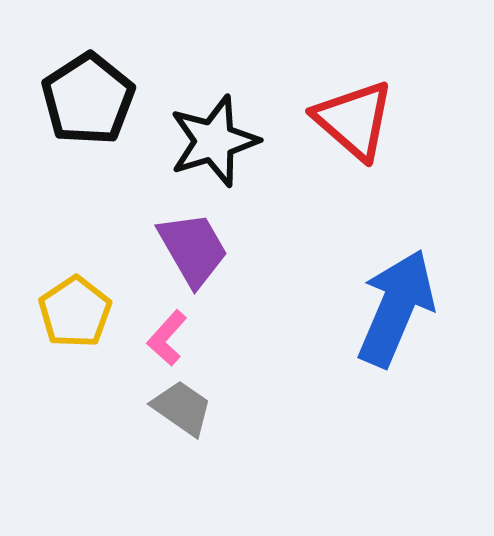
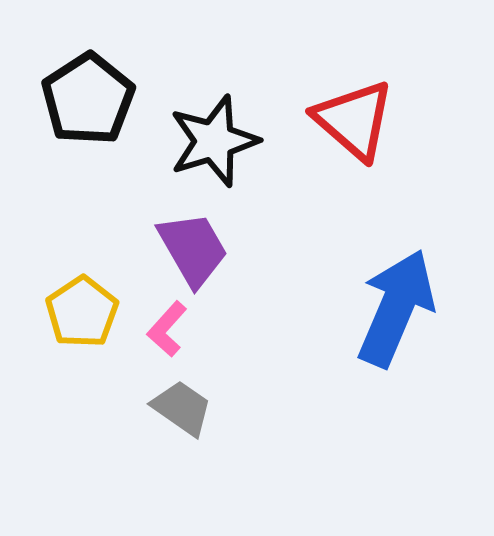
yellow pentagon: moved 7 px right
pink L-shape: moved 9 px up
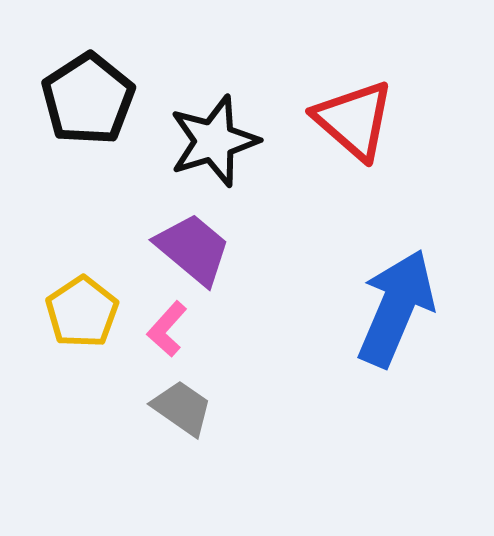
purple trapezoid: rotated 20 degrees counterclockwise
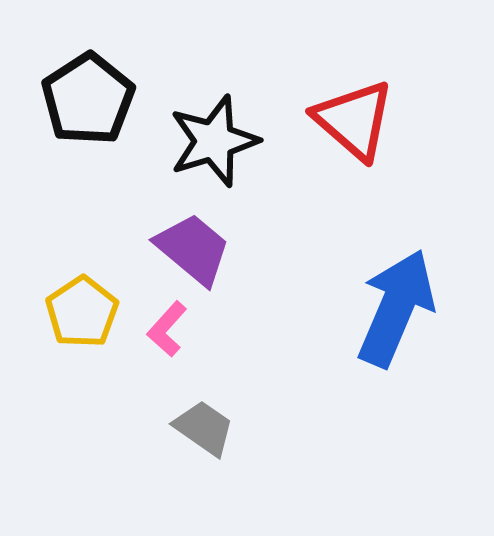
gray trapezoid: moved 22 px right, 20 px down
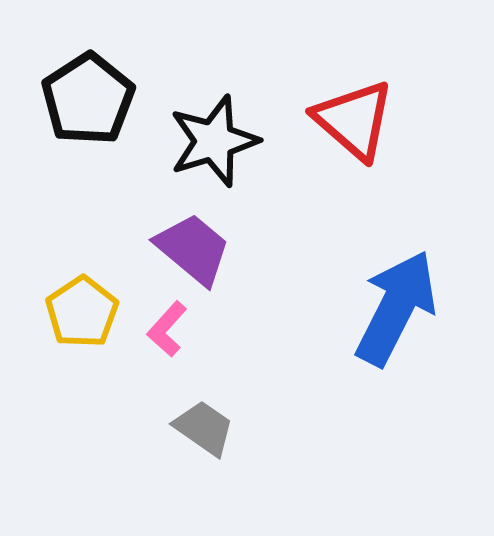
blue arrow: rotated 4 degrees clockwise
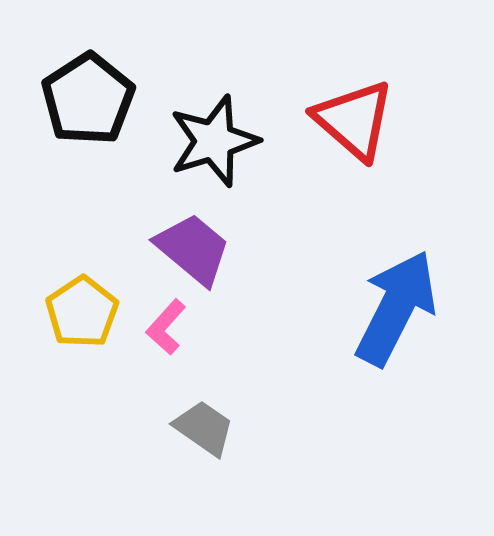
pink L-shape: moved 1 px left, 2 px up
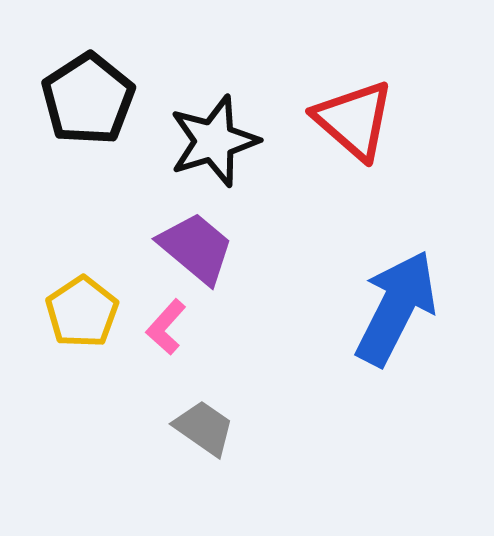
purple trapezoid: moved 3 px right, 1 px up
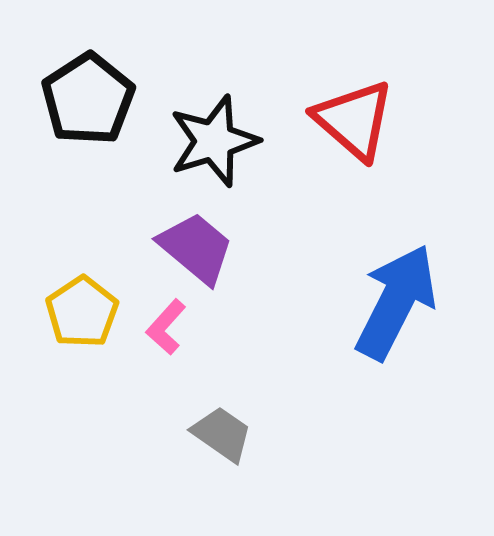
blue arrow: moved 6 px up
gray trapezoid: moved 18 px right, 6 px down
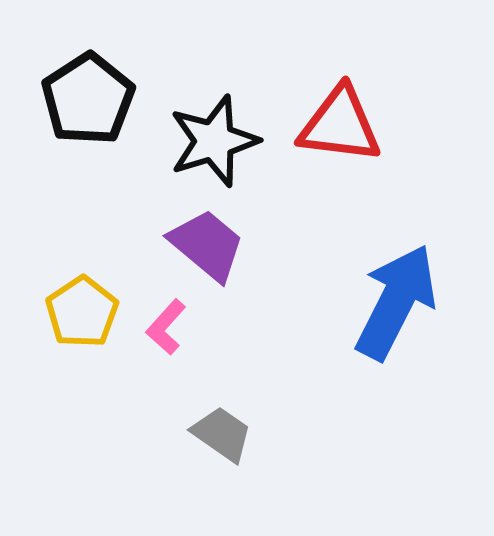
red triangle: moved 14 px left, 5 px down; rotated 34 degrees counterclockwise
purple trapezoid: moved 11 px right, 3 px up
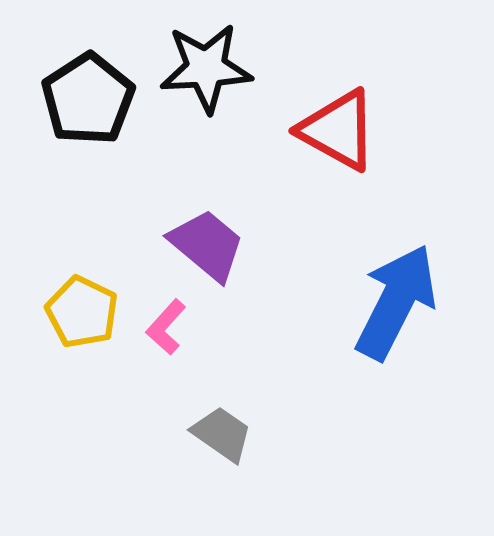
red triangle: moved 2 px left, 5 px down; rotated 22 degrees clockwise
black star: moved 8 px left, 73 px up; rotated 14 degrees clockwise
yellow pentagon: rotated 12 degrees counterclockwise
